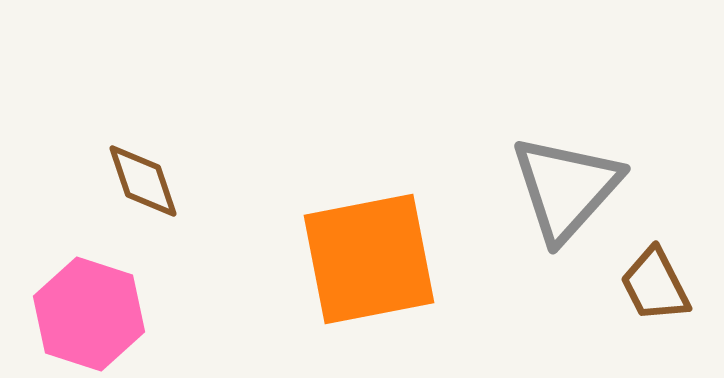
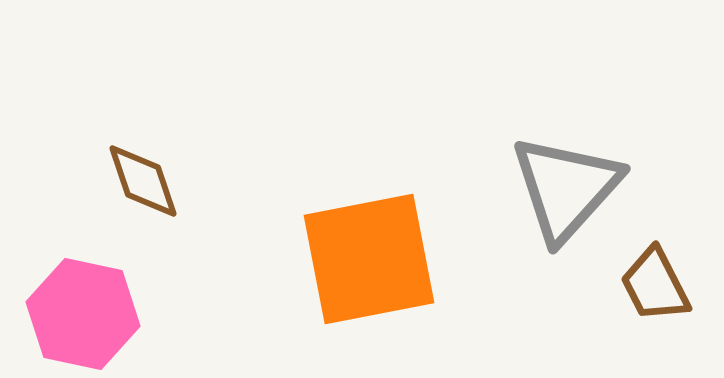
pink hexagon: moved 6 px left; rotated 6 degrees counterclockwise
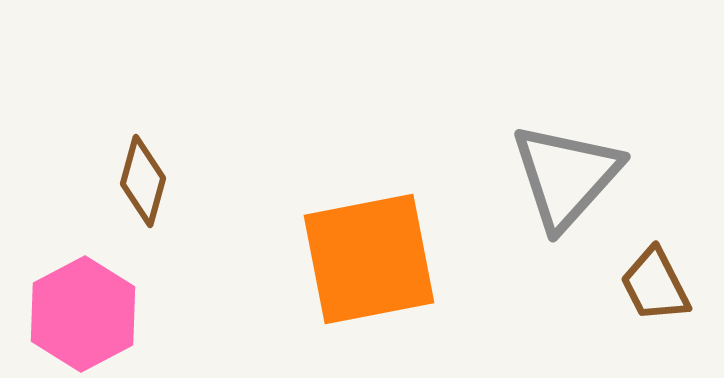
brown diamond: rotated 34 degrees clockwise
gray triangle: moved 12 px up
pink hexagon: rotated 20 degrees clockwise
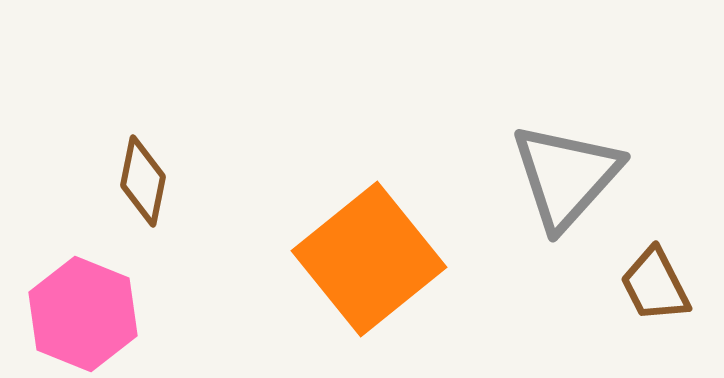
brown diamond: rotated 4 degrees counterclockwise
orange square: rotated 28 degrees counterclockwise
pink hexagon: rotated 10 degrees counterclockwise
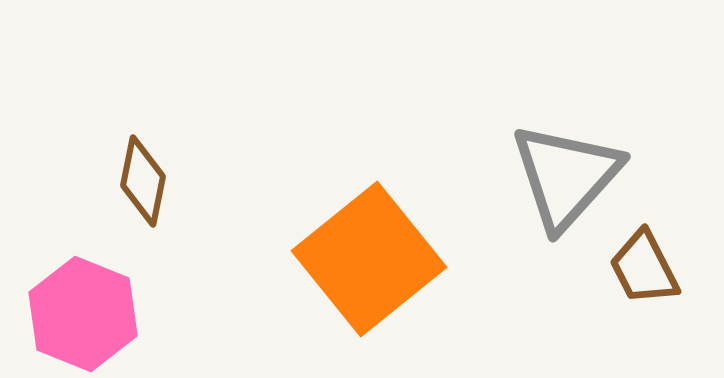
brown trapezoid: moved 11 px left, 17 px up
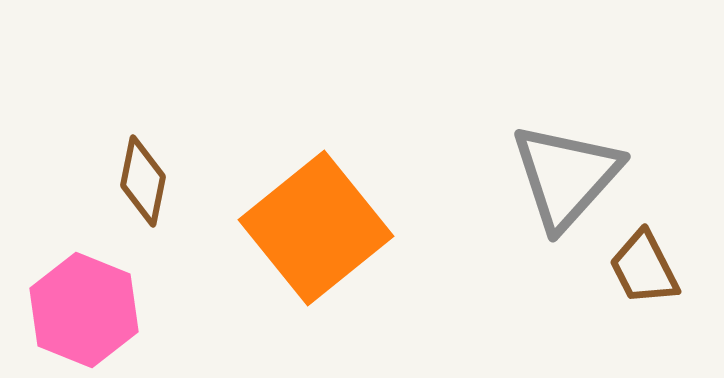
orange square: moved 53 px left, 31 px up
pink hexagon: moved 1 px right, 4 px up
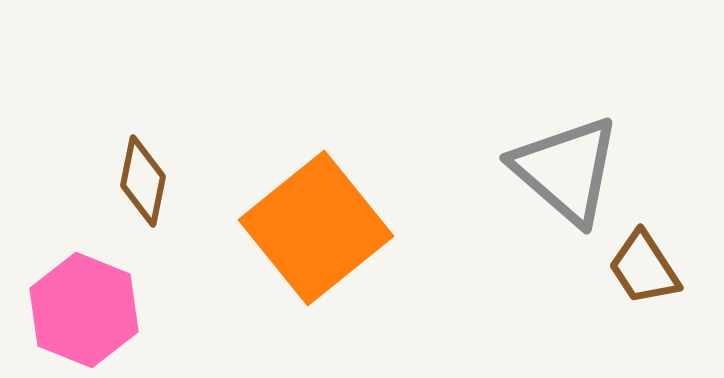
gray triangle: moved 6 px up; rotated 31 degrees counterclockwise
brown trapezoid: rotated 6 degrees counterclockwise
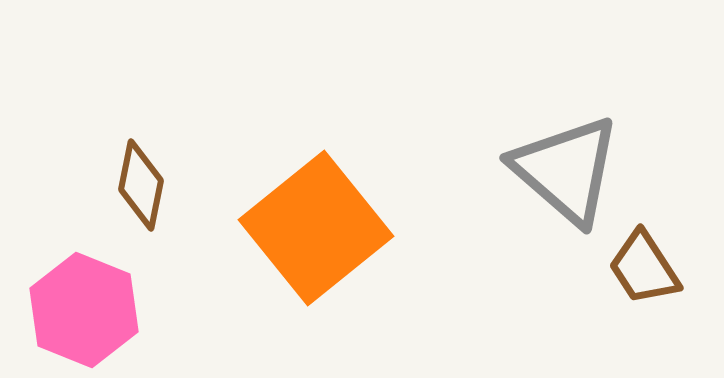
brown diamond: moved 2 px left, 4 px down
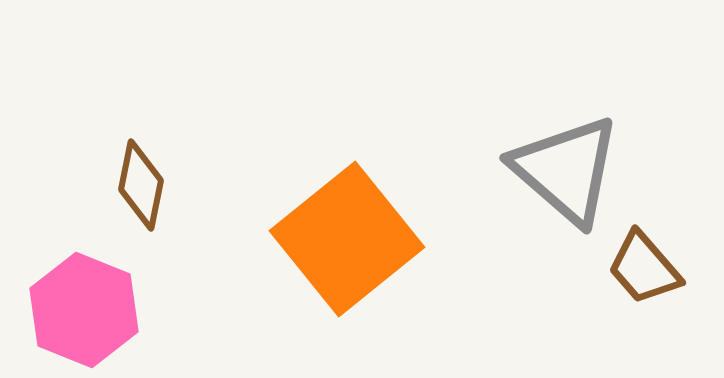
orange square: moved 31 px right, 11 px down
brown trapezoid: rotated 8 degrees counterclockwise
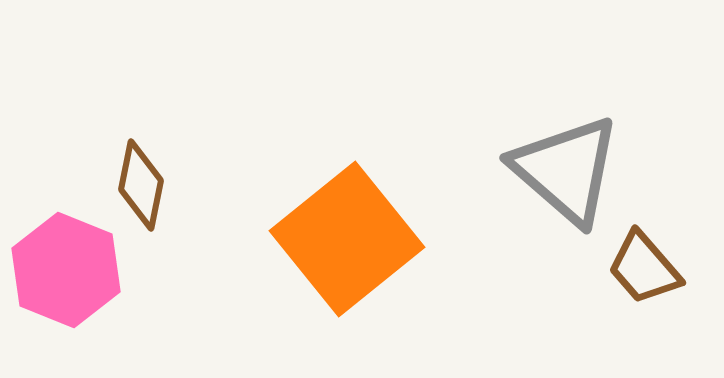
pink hexagon: moved 18 px left, 40 px up
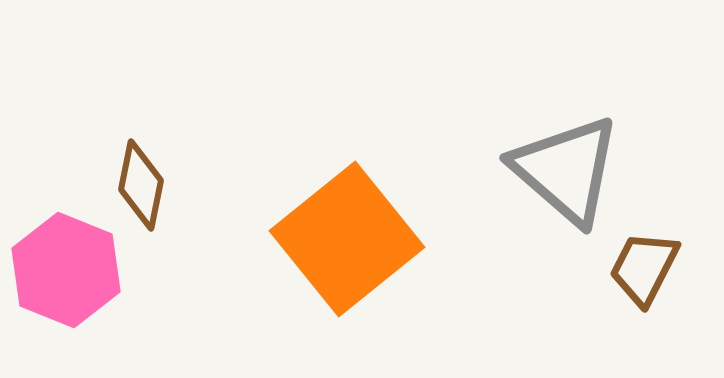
brown trapezoid: rotated 68 degrees clockwise
